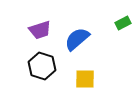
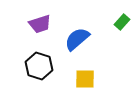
green rectangle: moved 1 px left, 1 px up; rotated 21 degrees counterclockwise
purple trapezoid: moved 6 px up
black hexagon: moved 3 px left
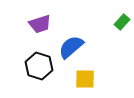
blue semicircle: moved 6 px left, 8 px down
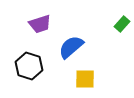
green rectangle: moved 2 px down
black hexagon: moved 10 px left
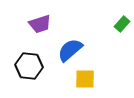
blue semicircle: moved 1 px left, 3 px down
black hexagon: rotated 12 degrees counterclockwise
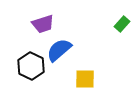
purple trapezoid: moved 3 px right
blue semicircle: moved 11 px left
black hexagon: moved 2 px right; rotated 20 degrees clockwise
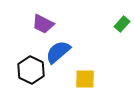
purple trapezoid: rotated 45 degrees clockwise
blue semicircle: moved 1 px left, 2 px down
black hexagon: moved 4 px down
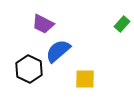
blue semicircle: moved 1 px up
black hexagon: moved 2 px left, 1 px up
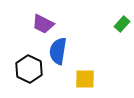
blue semicircle: rotated 40 degrees counterclockwise
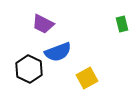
green rectangle: rotated 56 degrees counterclockwise
blue semicircle: moved 1 px down; rotated 120 degrees counterclockwise
yellow square: moved 2 px right, 1 px up; rotated 30 degrees counterclockwise
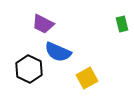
blue semicircle: rotated 44 degrees clockwise
